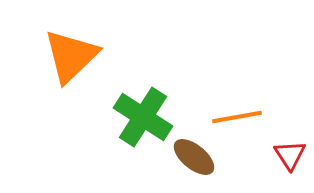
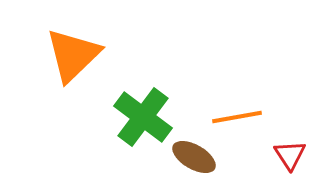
orange triangle: moved 2 px right, 1 px up
green cross: rotated 4 degrees clockwise
brown ellipse: rotated 9 degrees counterclockwise
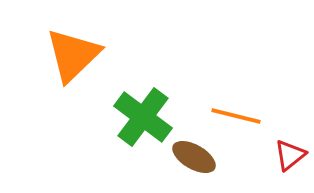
orange line: moved 1 px left, 1 px up; rotated 24 degrees clockwise
red triangle: rotated 24 degrees clockwise
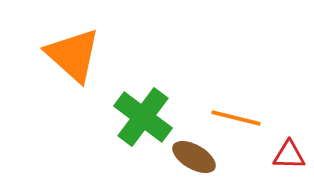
orange triangle: rotated 34 degrees counterclockwise
orange line: moved 2 px down
red triangle: moved 1 px left; rotated 40 degrees clockwise
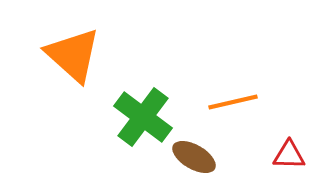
orange line: moved 3 px left, 16 px up; rotated 27 degrees counterclockwise
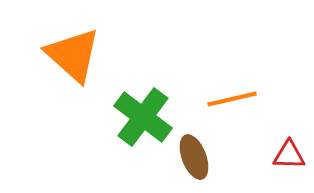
orange line: moved 1 px left, 3 px up
brown ellipse: rotated 39 degrees clockwise
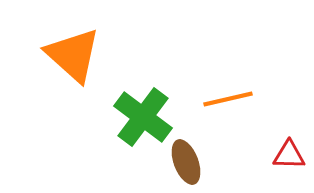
orange line: moved 4 px left
brown ellipse: moved 8 px left, 5 px down
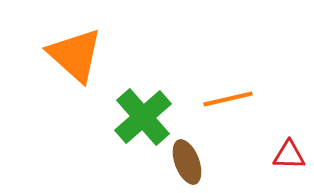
orange triangle: moved 2 px right
green cross: rotated 12 degrees clockwise
brown ellipse: moved 1 px right
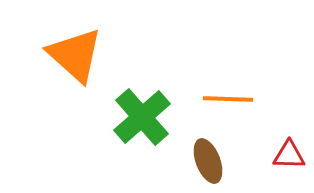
orange line: rotated 15 degrees clockwise
green cross: moved 1 px left
brown ellipse: moved 21 px right, 1 px up
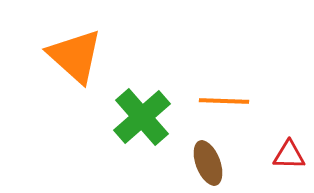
orange triangle: moved 1 px down
orange line: moved 4 px left, 2 px down
brown ellipse: moved 2 px down
